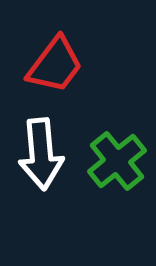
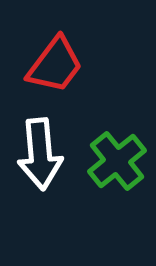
white arrow: moved 1 px left
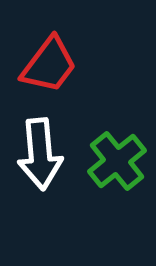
red trapezoid: moved 6 px left
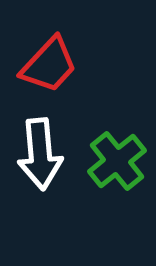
red trapezoid: rotated 6 degrees clockwise
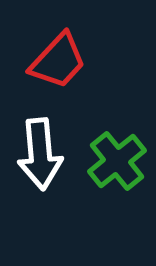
red trapezoid: moved 9 px right, 4 px up
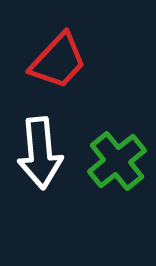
white arrow: moved 1 px up
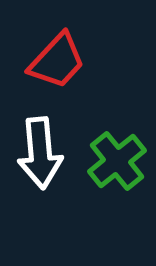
red trapezoid: moved 1 px left
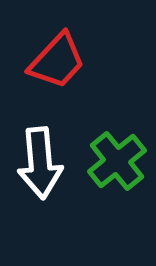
white arrow: moved 10 px down
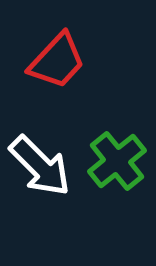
white arrow: moved 3 px down; rotated 40 degrees counterclockwise
